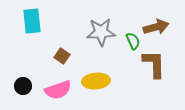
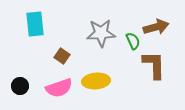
cyan rectangle: moved 3 px right, 3 px down
gray star: moved 1 px down
brown L-shape: moved 1 px down
black circle: moved 3 px left
pink semicircle: moved 1 px right, 2 px up
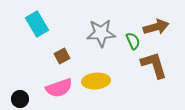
cyan rectangle: moved 2 px right; rotated 25 degrees counterclockwise
brown square: rotated 28 degrees clockwise
brown L-shape: rotated 16 degrees counterclockwise
black circle: moved 13 px down
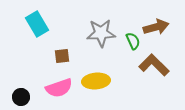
brown square: rotated 21 degrees clockwise
brown L-shape: rotated 28 degrees counterclockwise
black circle: moved 1 px right, 2 px up
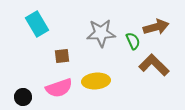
black circle: moved 2 px right
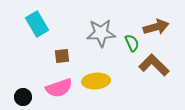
green semicircle: moved 1 px left, 2 px down
